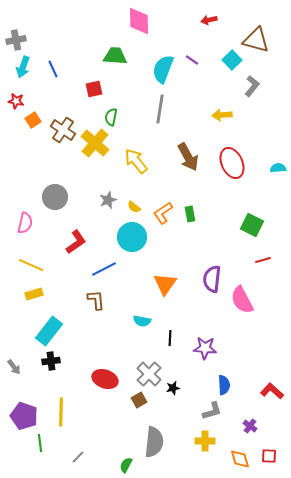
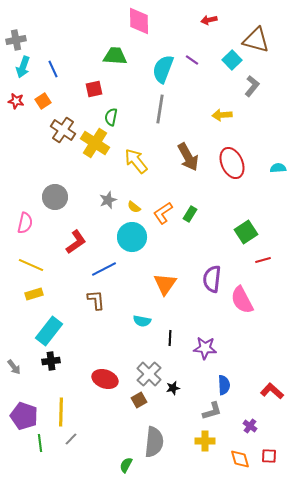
orange square at (33, 120): moved 10 px right, 19 px up
yellow cross at (95, 143): rotated 8 degrees counterclockwise
green rectangle at (190, 214): rotated 42 degrees clockwise
green square at (252, 225): moved 6 px left, 7 px down; rotated 30 degrees clockwise
gray line at (78, 457): moved 7 px left, 18 px up
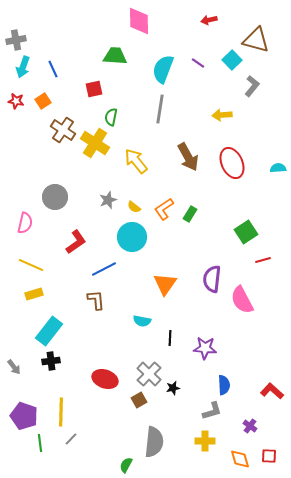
purple line at (192, 60): moved 6 px right, 3 px down
orange L-shape at (163, 213): moved 1 px right, 4 px up
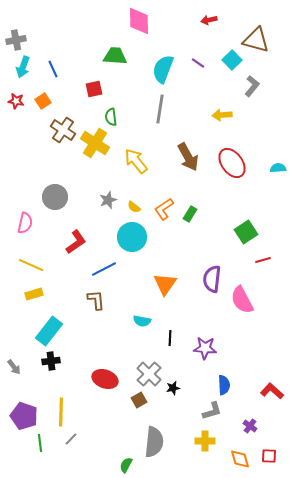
green semicircle at (111, 117): rotated 18 degrees counterclockwise
red ellipse at (232, 163): rotated 12 degrees counterclockwise
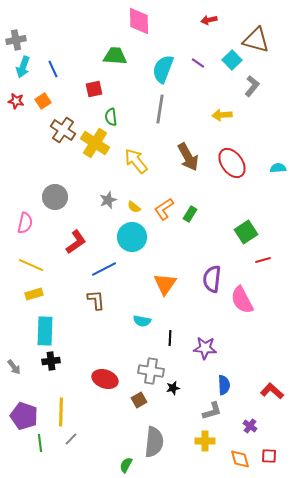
cyan rectangle at (49, 331): moved 4 px left; rotated 36 degrees counterclockwise
gray cross at (149, 374): moved 2 px right, 3 px up; rotated 35 degrees counterclockwise
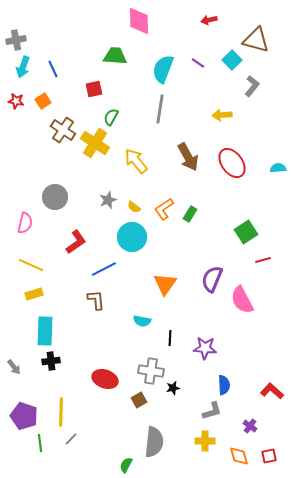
green semicircle at (111, 117): rotated 36 degrees clockwise
purple semicircle at (212, 279): rotated 16 degrees clockwise
red square at (269, 456): rotated 14 degrees counterclockwise
orange diamond at (240, 459): moved 1 px left, 3 px up
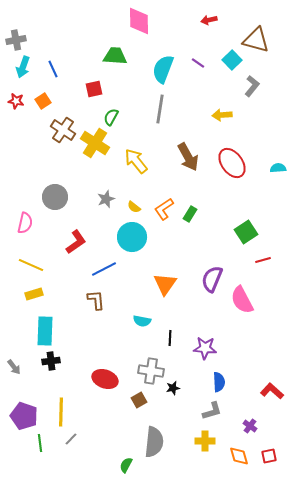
gray star at (108, 200): moved 2 px left, 1 px up
blue semicircle at (224, 385): moved 5 px left, 3 px up
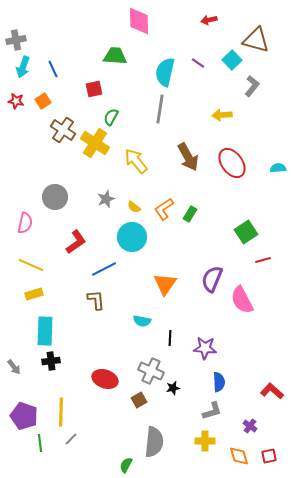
cyan semicircle at (163, 69): moved 2 px right, 3 px down; rotated 8 degrees counterclockwise
gray cross at (151, 371): rotated 15 degrees clockwise
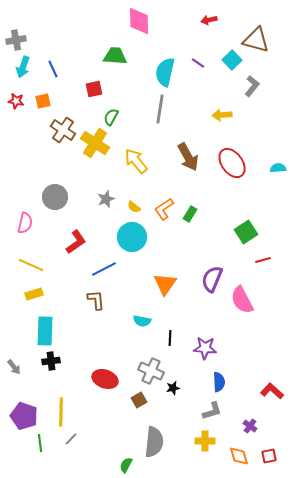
orange square at (43, 101): rotated 21 degrees clockwise
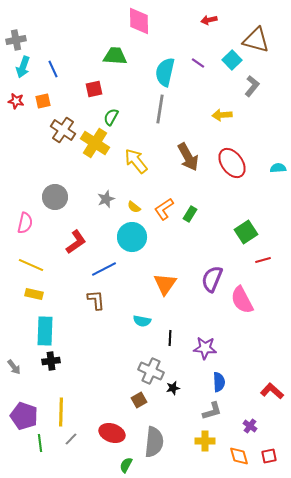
yellow rectangle at (34, 294): rotated 30 degrees clockwise
red ellipse at (105, 379): moved 7 px right, 54 px down
